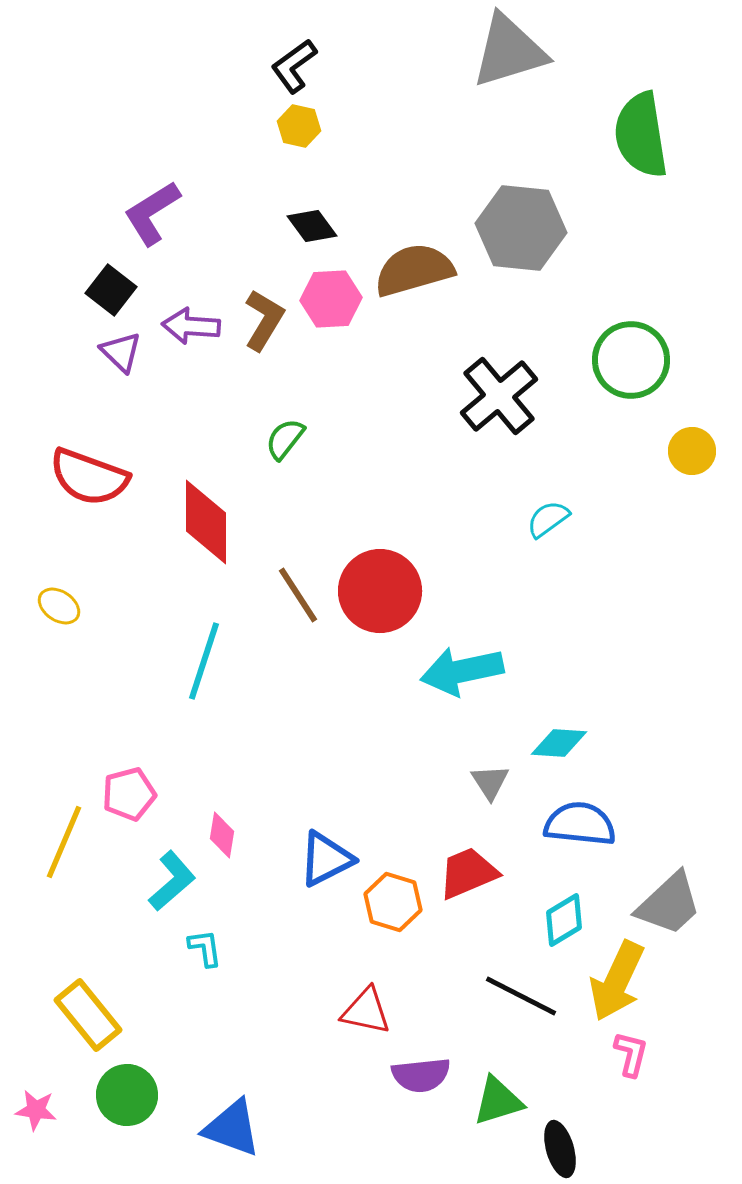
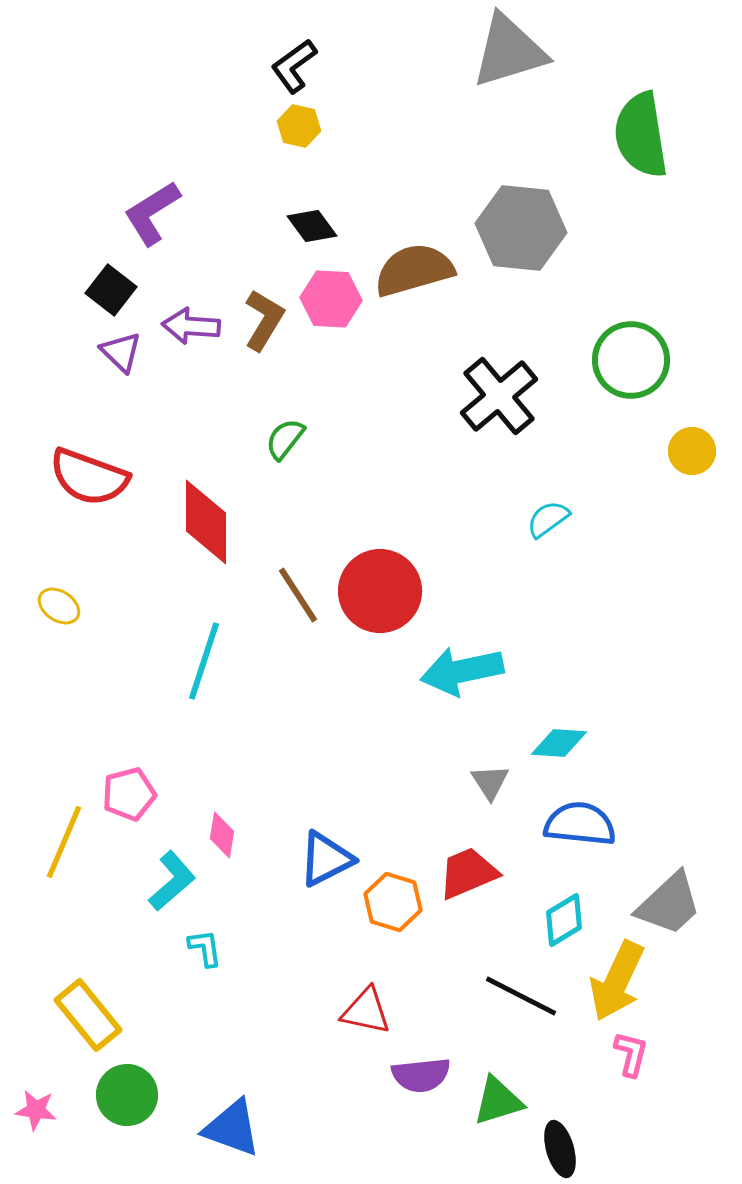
pink hexagon at (331, 299): rotated 6 degrees clockwise
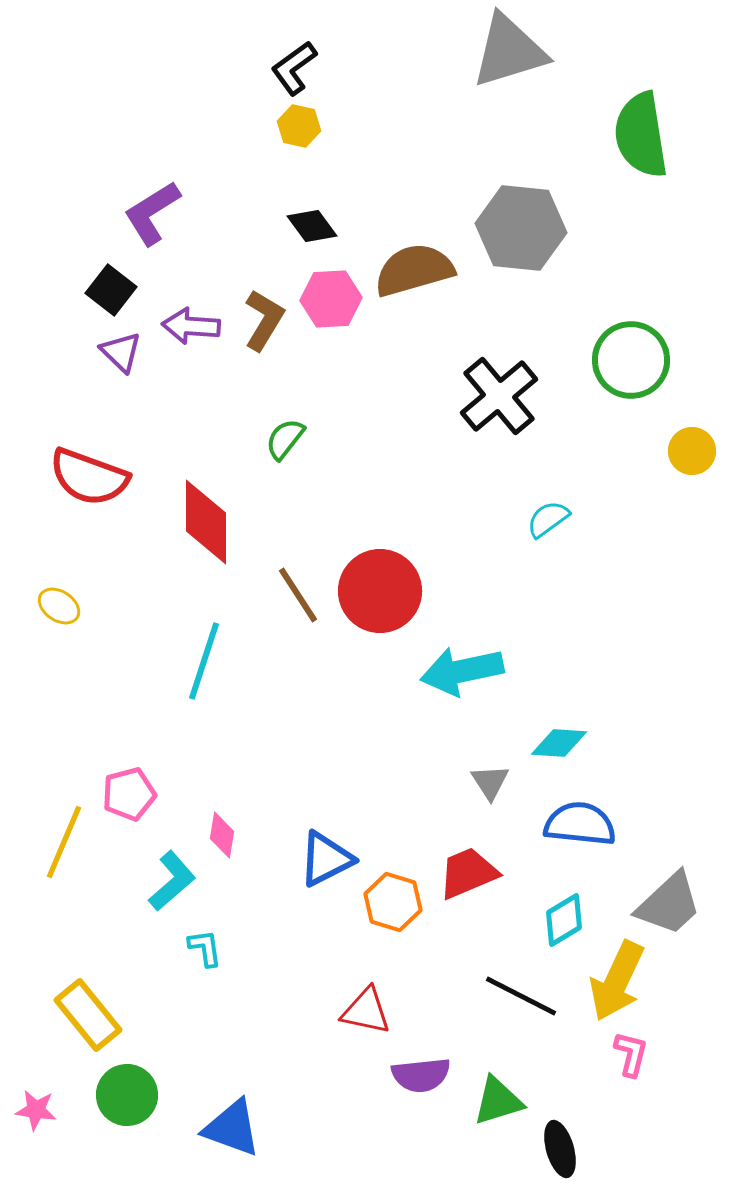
black L-shape at (294, 66): moved 2 px down
pink hexagon at (331, 299): rotated 6 degrees counterclockwise
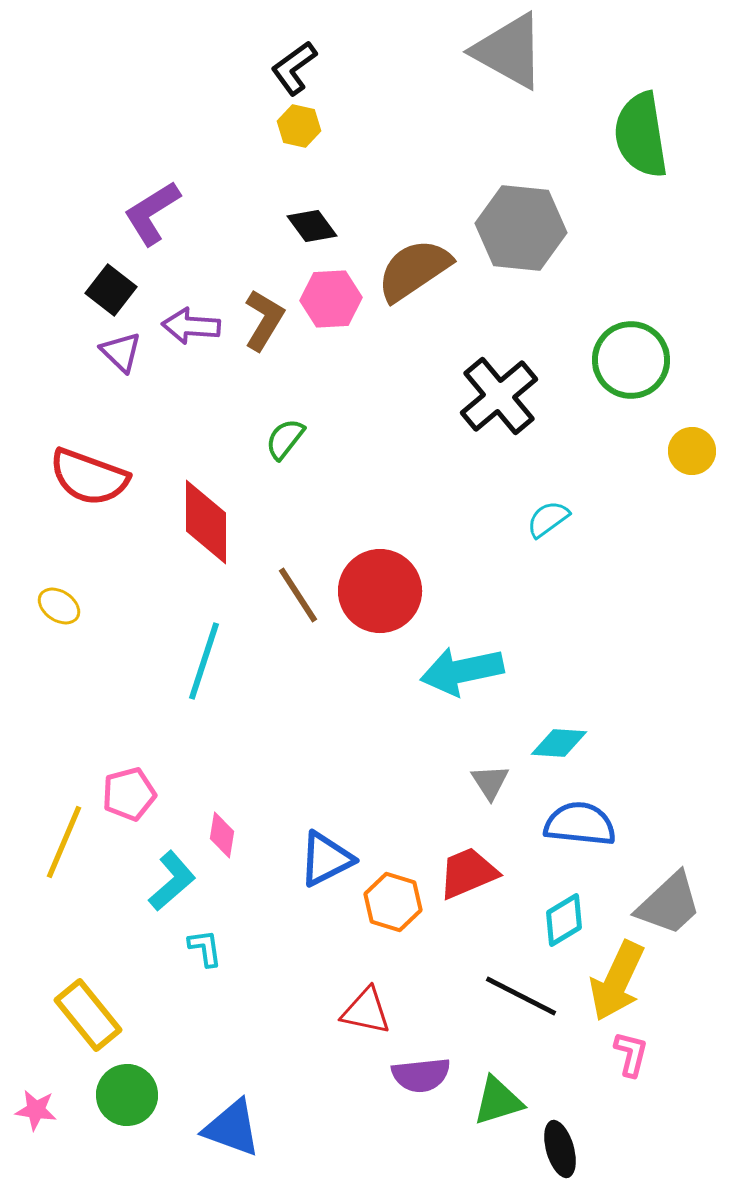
gray triangle at (509, 51): rotated 46 degrees clockwise
brown semicircle at (414, 270): rotated 18 degrees counterclockwise
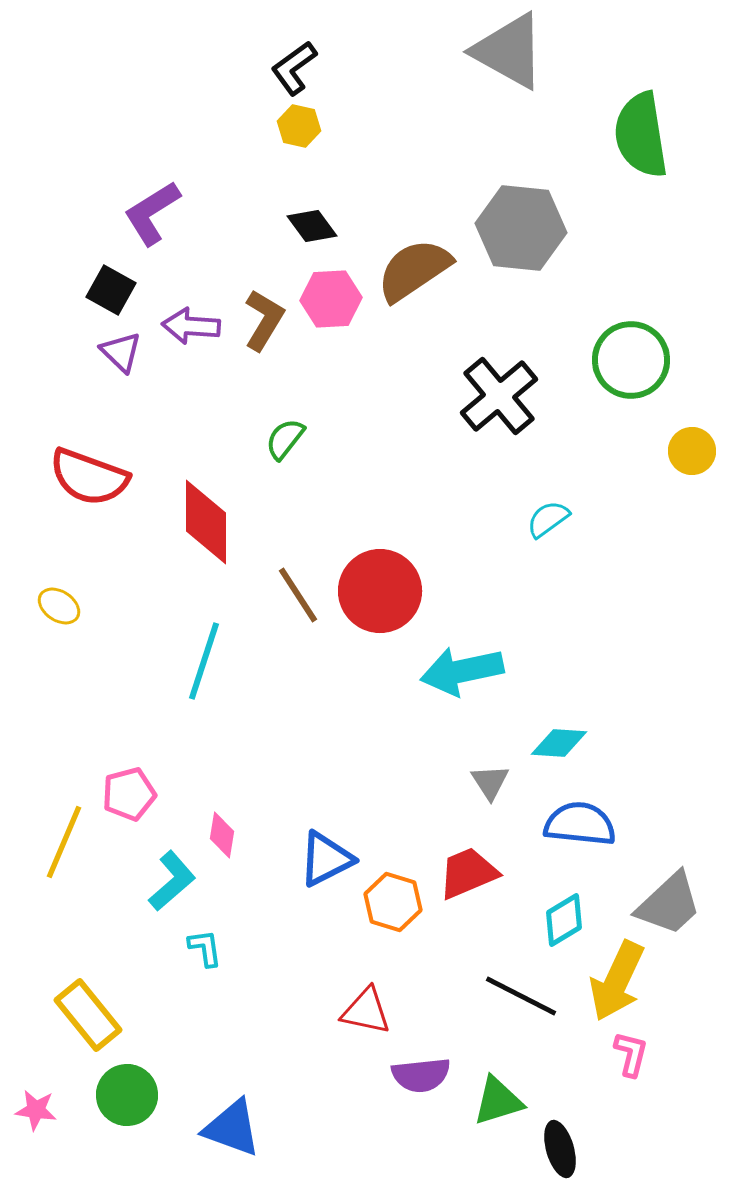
black square at (111, 290): rotated 9 degrees counterclockwise
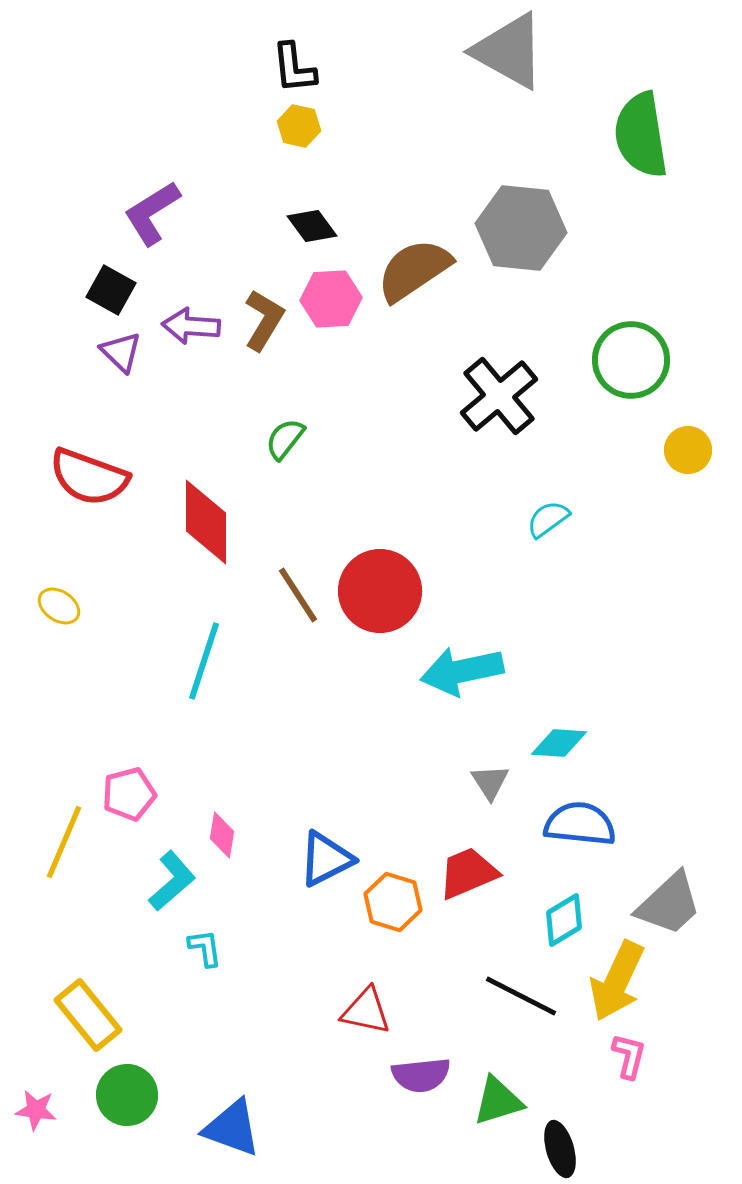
black L-shape at (294, 68): rotated 60 degrees counterclockwise
yellow circle at (692, 451): moved 4 px left, 1 px up
pink L-shape at (631, 1054): moved 2 px left, 2 px down
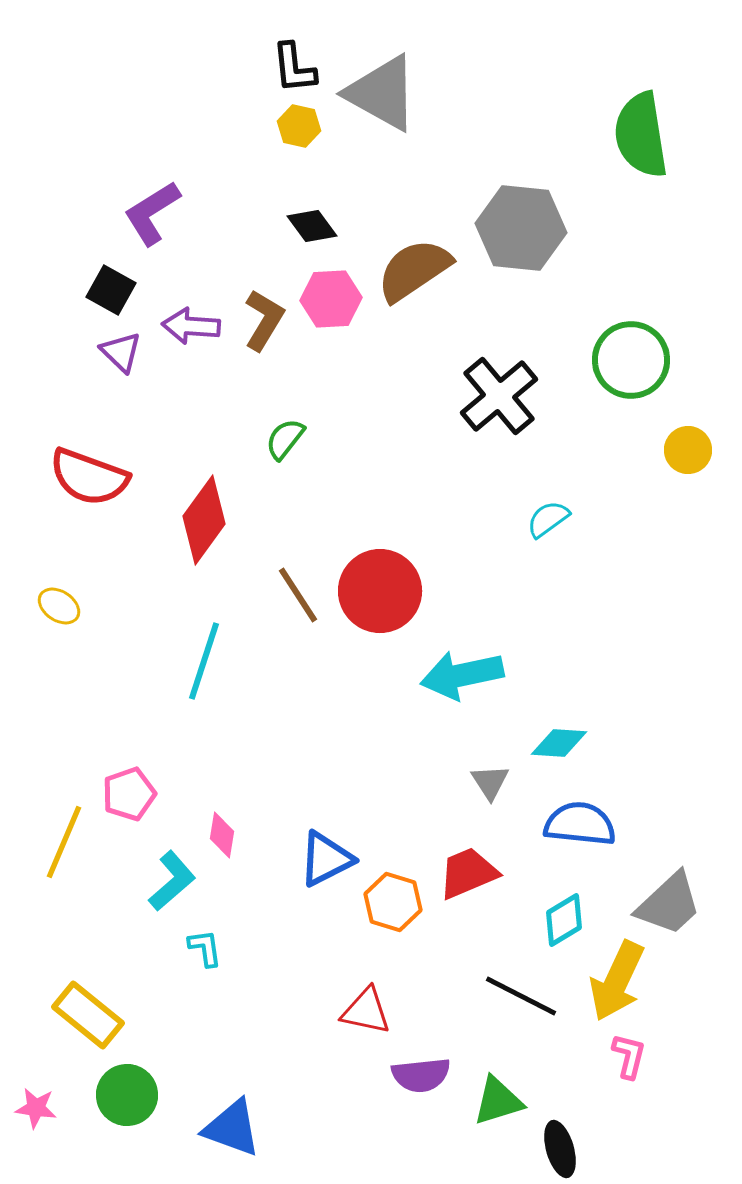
gray triangle at (509, 51): moved 127 px left, 42 px down
red diamond at (206, 522): moved 2 px left, 2 px up; rotated 36 degrees clockwise
cyan arrow at (462, 671): moved 4 px down
pink pentagon at (129, 794): rotated 4 degrees counterclockwise
yellow rectangle at (88, 1015): rotated 12 degrees counterclockwise
pink star at (36, 1110): moved 2 px up
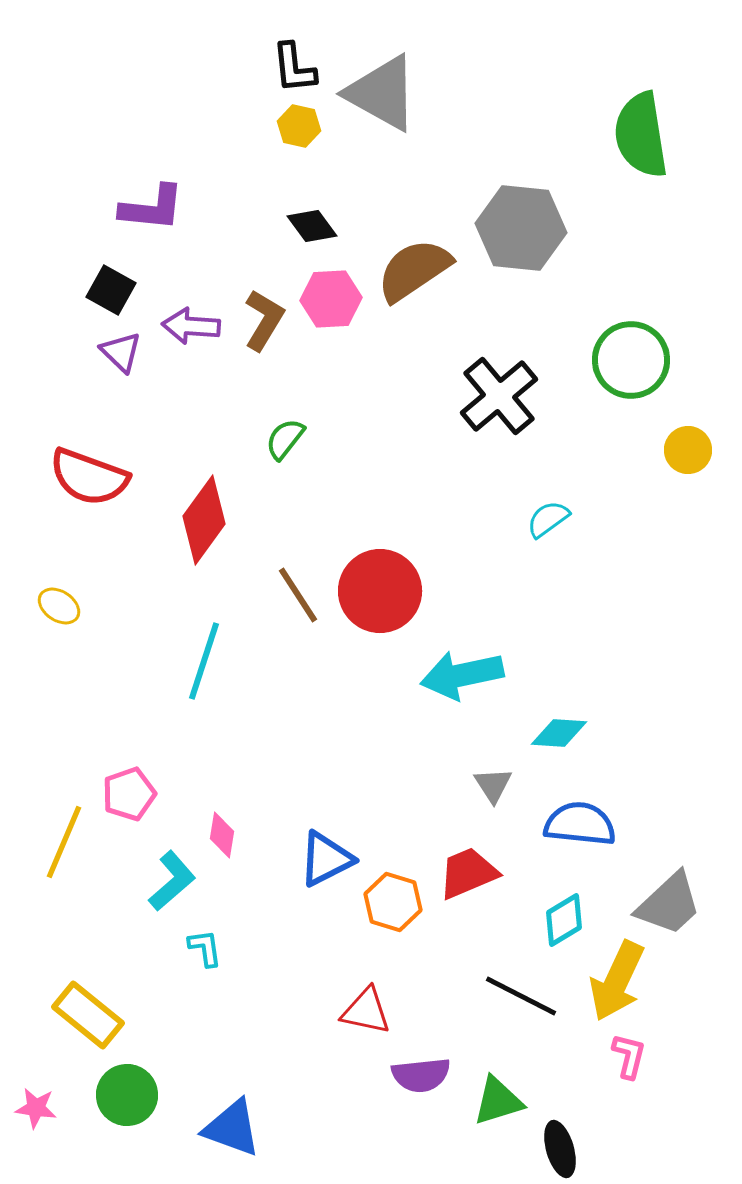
purple L-shape at (152, 213): moved 5 px up; rotated 142 degrees counterclockwise
cyan diamond at (559, 743): moved 10 px up
gray triangle at (490, 782): moved 3 px right, 3 px down
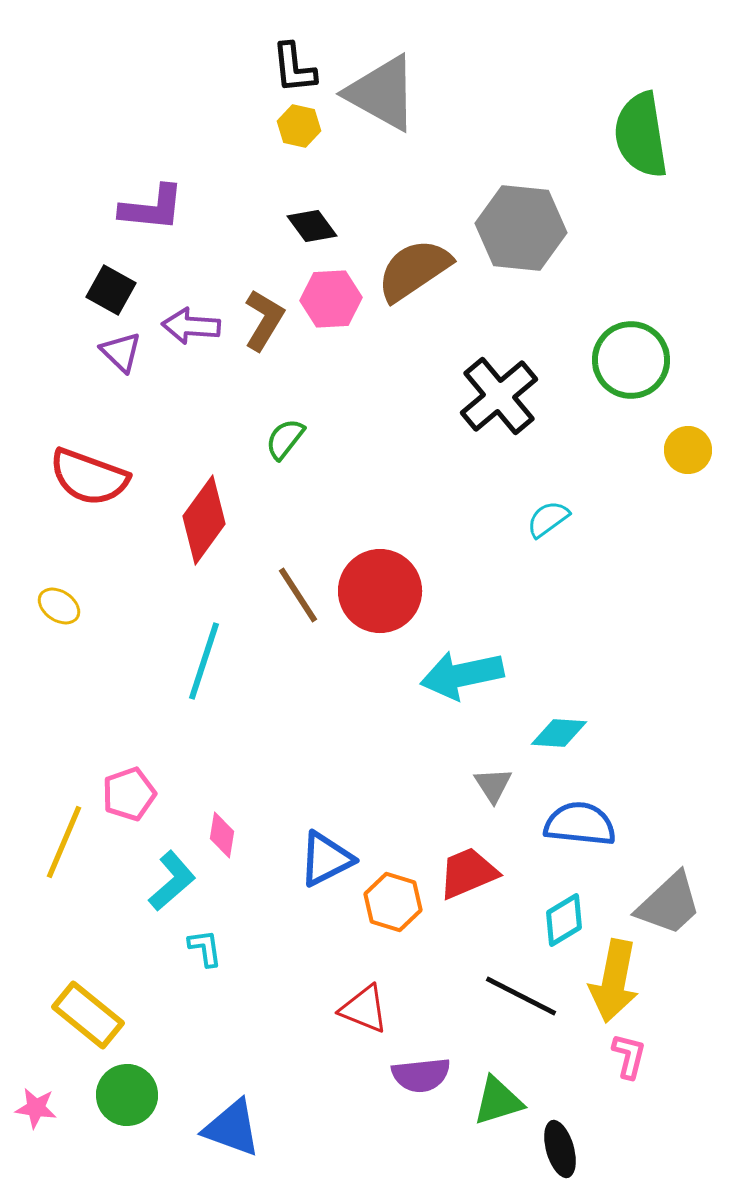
yellow arrow at (617, 981): moved 3 px left; rotated 14 degrees counterclockwise
red triangle at (366, 1011): moved 2 px left, 2 px up; rotated 10 degrees clockwise
